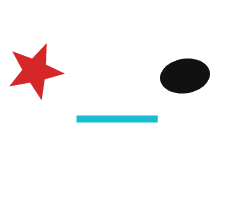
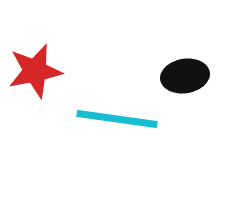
cyan line: rotated 8 degrees clockwise
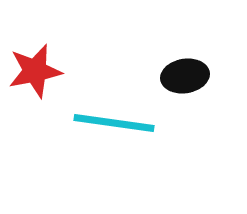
cyan line: moved 3 px left, 4 px down
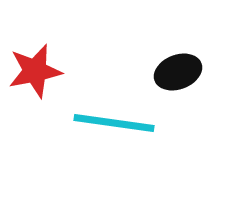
black ellipse: moved 7 px left, 4 px up; rotated 12 degrees counterclockwise
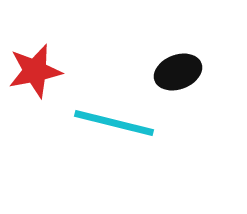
cyan line: rotated 6 degrees clockwise
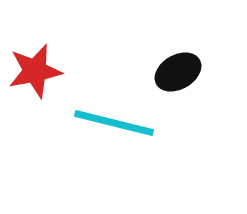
black ellipse: rotated 9 degrees counterclockwise
